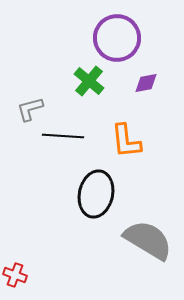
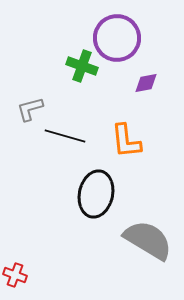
green cross: moved 7 px left, 15 px up; rotated 20 degrees counterclockwise
black line: moved 2 px right; rotated 12 degrees clockwise
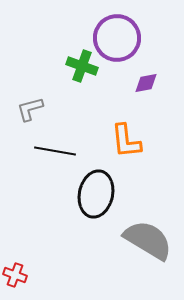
black line: moved 10 px left, 15 px down; rotated 6 degrees counterclockwise
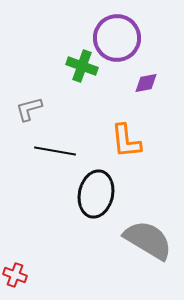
gray L-shape: moved 1 px left
